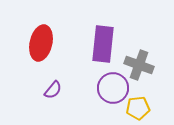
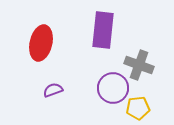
purple rectangle: moved 14 px up
purple semicircle: rotated 150 degrees counterclockwise
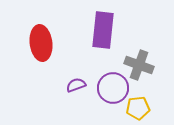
red ellipse: rotated 20 degrees counterclockwise
purple semicircle: moved 23 px right, 5 px up
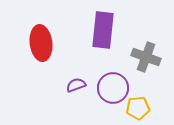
gray cross: moved 7 px right, 8 px up
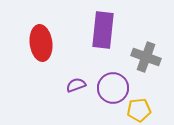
yellow pentagon: moved 1 px right, 2 px down
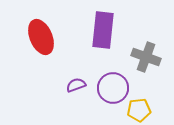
red ellipse: moved 6 px up; rotated 16 degrees counterclockwise
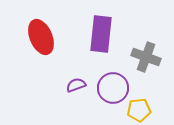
purple rectangle: moved 2 px left, 4 px down
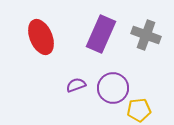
purple rectangle: rotated 18 degrees clockwise
gray cross: moved 22 px up
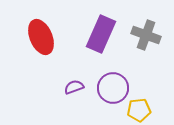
purple semicircle: moved 2 px left, 2 px down
